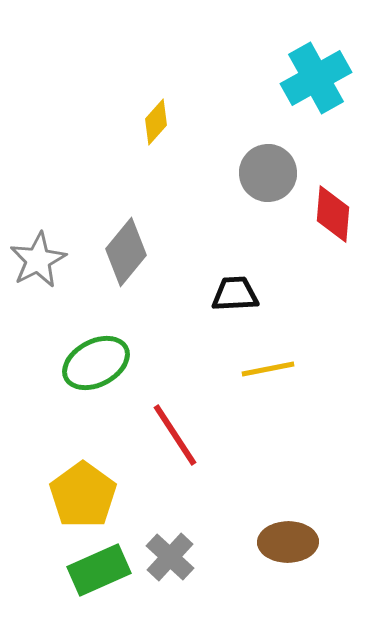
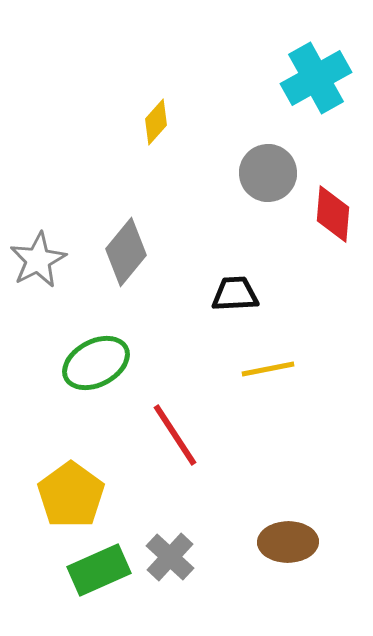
yellow pentagon: moved 12 px left
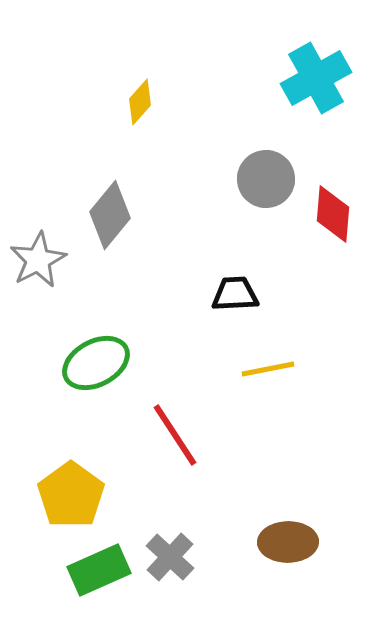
yellow diamond: moved 16 px left, 20 px up
gray circle: moved 2 px left, 6 px down
gray diamond: moved 16 px left, 37 px up
